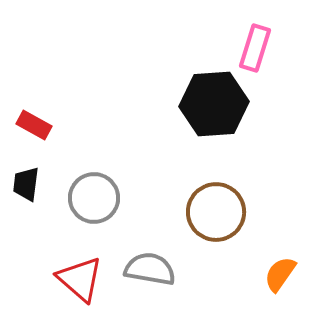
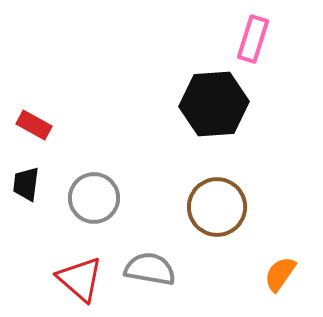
pink rectangle: moved 2 px left, 9 px up
brown circle: moved 1 px right, 5 px up
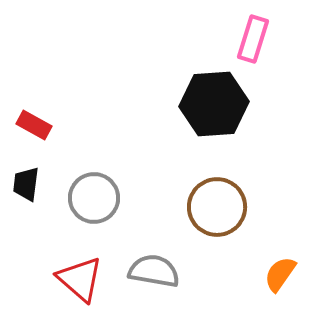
gray semicircle: moved 4 px right, 2 px down
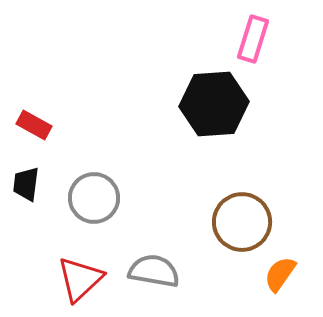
brown circle: moved 25 px right, 15 px down
red triangle: rotated 36 degrees clockwise
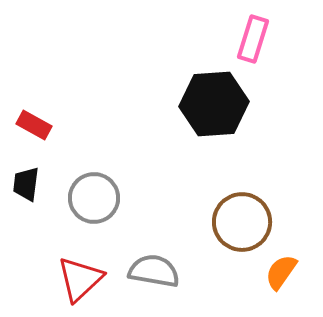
orange semicircle: moved 1 px right, 2 px up
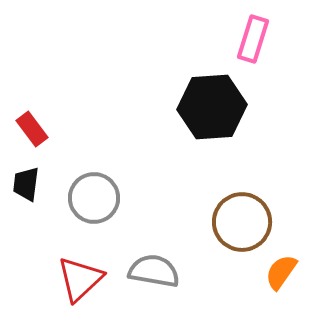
black hexagon: moved 2 px left, 3 px down
red rectangle: moved 2 px left, 4 px down; rotated 24 degrees clockwise
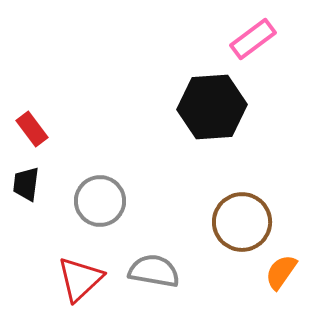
pink rectangle: rotated 36 degrees clockwise
gray circle: moved 6 px right, 3 px down
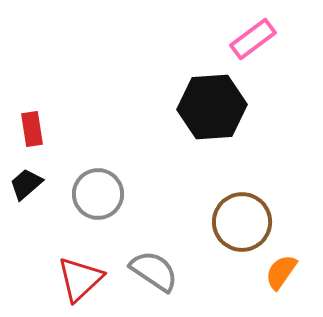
red rectangle: rotated 28 degrees clockwise
black trapezoid: rotated 42 degrees clockwise
gray circle: moved 2 px left, 7 px up
gray semicircle: rotated 24 degrees clockwise
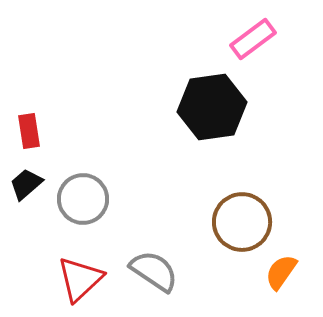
black hexagon: rotated 4 degrees counterclockwise
red rectangle: moved 3 px left, 2 px down
gray circle: moved 15 px left, 5 px down
